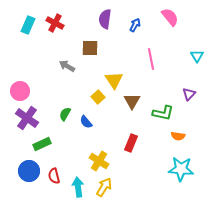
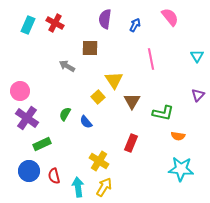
purple triangle: moved 9 px right, 1 px down
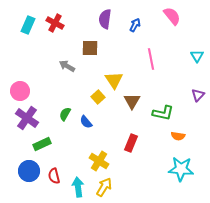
pink semicircle: moved 2 px right, 1 px up
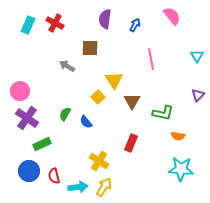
cyan arrow: rotated 90 degrees clockwise
